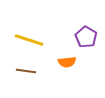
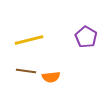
yellow line: rotated 32 degrees counterclockwise
orange semicircle: moved 16 px left, 15 px down
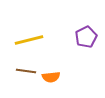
purple pentagon: rotated 15 degrees clockwise
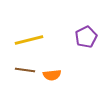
brown line: moved 1 px left, 1 px up
orange semicircle: moved 1 px right, 2 px up
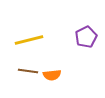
brown line: moved 3 px right, 1 px down
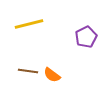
yellow line: moved 16 px up
orange semicircle: rotated 42 degrees clockwise
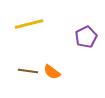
orange semicircle: moved 3 px up
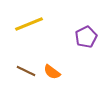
yellow line: rotated 8 degrees counterclockwise
brown line: moved 2 px left; rotated 18 degrees clockwise
